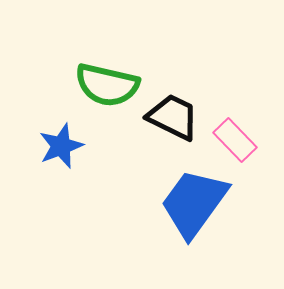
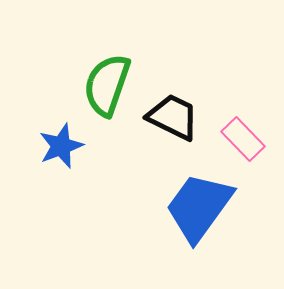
green semicircle: rotated 96 degrees clockwise
pink rectangle: moved 8 px right, 1 px up
blue trapezoid: moved 5 px right, 4 px down
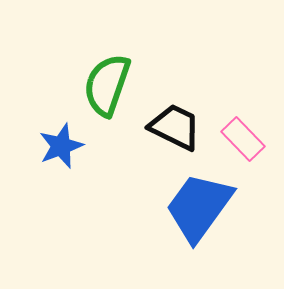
black trapezoid: moved 2 px right, 10 px down
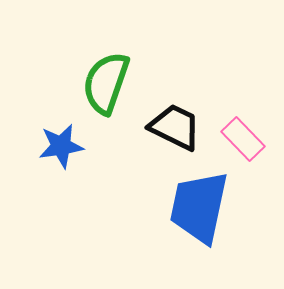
green semicircle: moved 1 px left, 2 px up
blue star: rotated 12 degrees clockwise
blue trapezoid: rotated 24 degrees counterclockwise
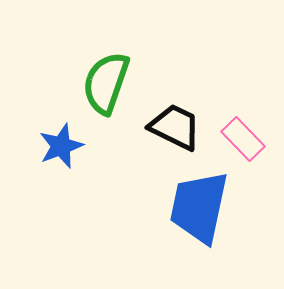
blue star: rotated 12 degrees counterclockwise
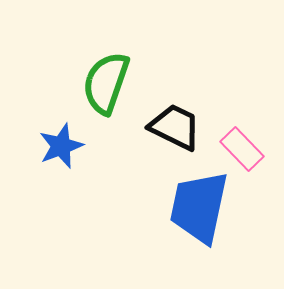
pink rectangle: moved 1 px left, 10 px down
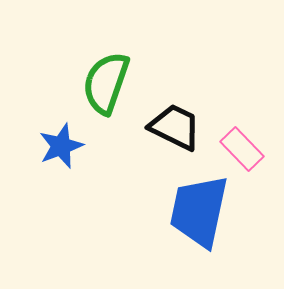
blue trapezoid: moved 4 px down
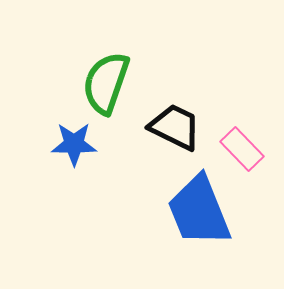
blue star: moved 13 px right, 2 px up; rotated 21 degrees clockwise
blue trapezoid: rotated 34 degrees counterclockwise
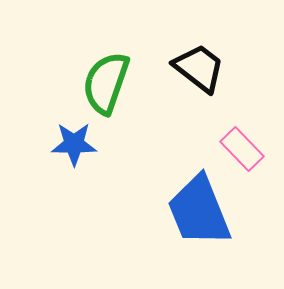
black trapezoid: moved 24 px right, 59 px up; rotated 12 degrees clockwise
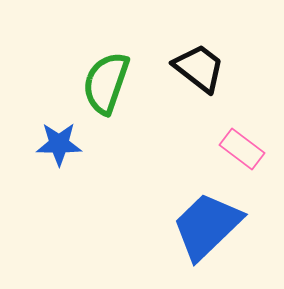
blue star: moved 15 px left
pink rectangle: rotated 9 degrees counterclockwise
blue trapezoid: moved 8 px right, 15 px down; rotated 68 degrees clockwise
